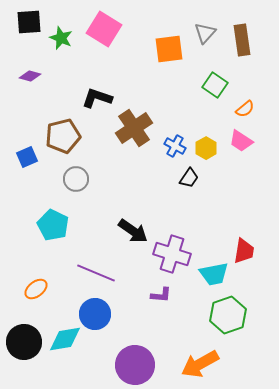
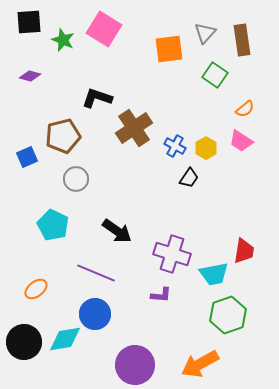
green star: moved 2 px right, 2 px down
green square: moved 10 px up
black arrow: moved 16 px left
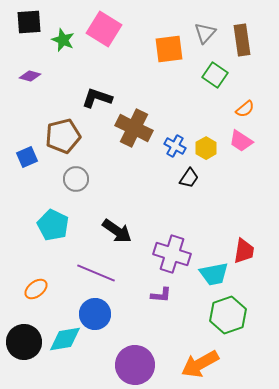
brown cross: rotated 30 degrees counterclockwise
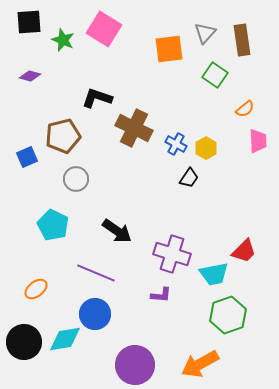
pink trapezoid: moved 17 px right; rotated 125 degrees counterclockwise
blue cross: moved 1 px right, 2 px up
red trapezoid: rotated 36 degrees clockwise
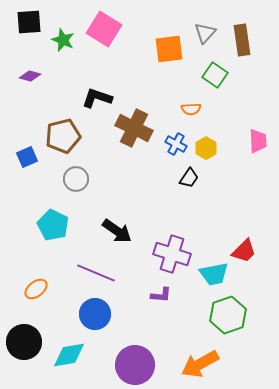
orange semicircle: moved 54 px left; rotated 36 degrees clockwise
cyan diamond: moved 4 px right, 16 px down
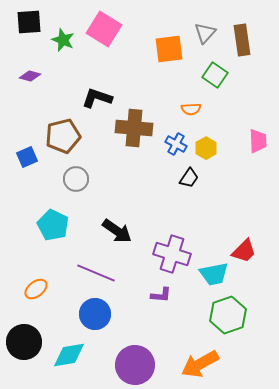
brown cross: rotated 21 degrees counterclockwise
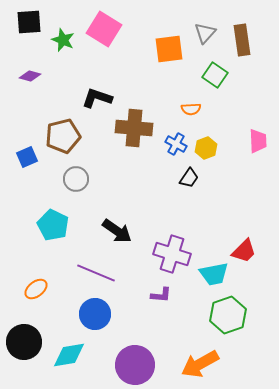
yellow hexagon: rotated 10 degrees clockwise
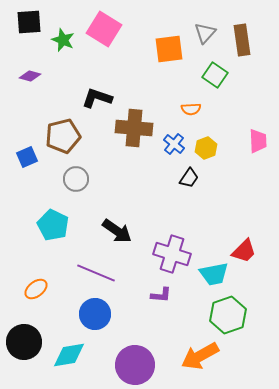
blue cross: moved 2 px left; rotated 10 degrees clockwise
orange arrow: moved 8 px up
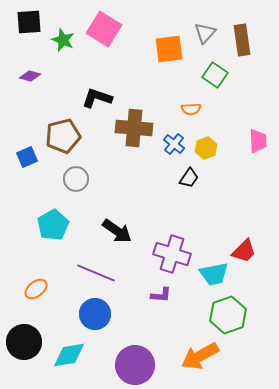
cyan pentagon: rotated 16 degrees clockwise
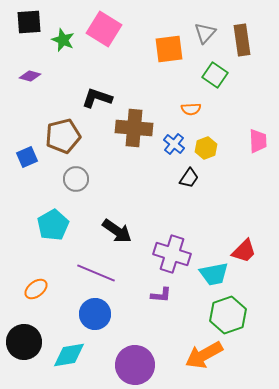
orange arrow: moved 4 px right, 1 px up
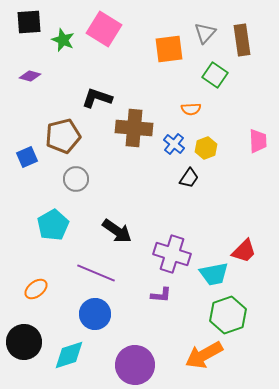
cyan diamond: rotated 8 degrees counterclockwise
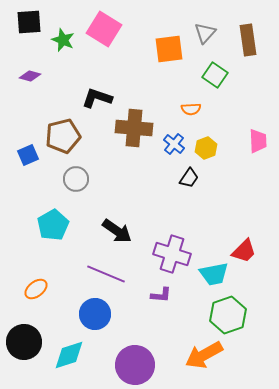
brown rectangle: moved 6 px right
blue square: moved 1 px right, 2 px up
purple line: moved 10 px right, 1 px down
